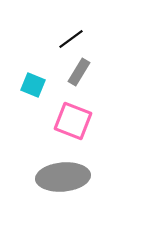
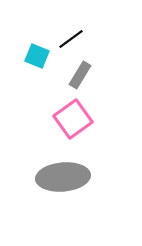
gray rectangle: moved 1 px right, 3 px down
cyan square: moved 4 px right, 29 px up
pink square: moved 2 px up; rotated 33 degrees clockwise
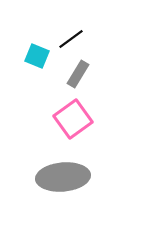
gray rectangle: moved 2 px left, 1 px up
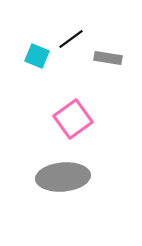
gray rectangle: moved 30 px right, 16 px up; rotated 68 degrees clockwise
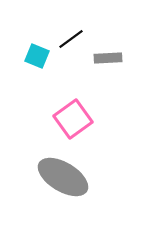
gray rectangle: rotated 12 degrees counterclockwise
gray ellipse: rotated 36 degrees clockwise
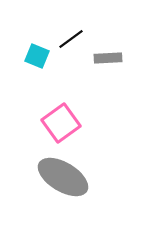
pink square: moved 12 px left, 4 px down
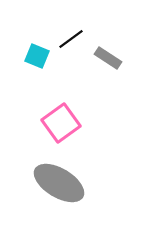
gray rectangle: rotated 36 degrees clockwise
gray ellipse: moved 4 px left, 6 px down
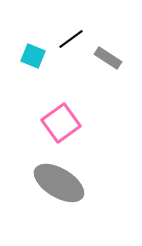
cyan square: moved 4 px left
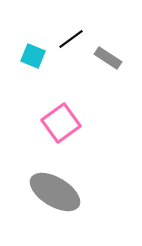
gray ellipse: moved 4 px left, 9 px down
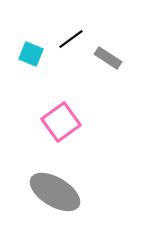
cyan square: moved 2 px left, 2 px up
pink square: moved 1 px up
